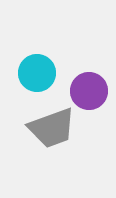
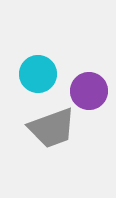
cyan circle: moved 1 px right, 1 px down
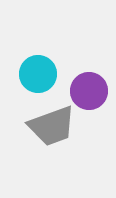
gray trapezoid: moved 2 px up
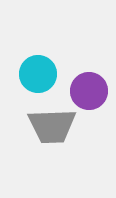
gray trapezoid: rotated 18 degrees clockwise
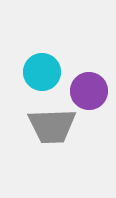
cyan circle: moved 4 px right, 2 px up
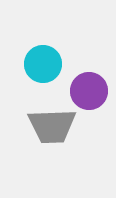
cyan circle: moved 1 px right, 8 px up
